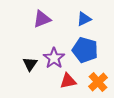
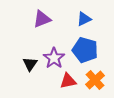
orange cross: moved 3 px left, 2 px up
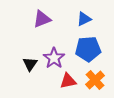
blue pentagon: moved 3 px right, 1 px up; rotated 20 degrees counterclockwise
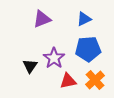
black triangle: moved 2 px down
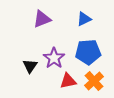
blue pentagon: moved 3 px down
orange cross: moved 1 px left, 1 px down
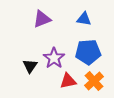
blue triangle: rotated 35 degrees clockwise
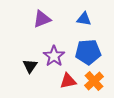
purple star: moved 2 px up
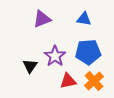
purple star: moved 1 px right
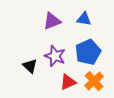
purple triangle: moved 10 px right, 2 px down
blue pentagon: rotated 20 degrees counterclockwise
purple star: rotated 15 degrees counterclockwise
black triangle: rotated 21 degrees counterclockwise
red triangle: moved 1 px down; rotated 12 degrees counterclockwise
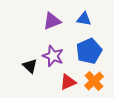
blue pentagon: moved 1 px right, 1 px up
purple star: moved 2 px left
